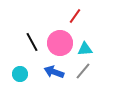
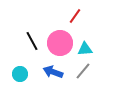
black line: moved 1 px up
blue arrow: moved 1 px left
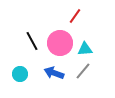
blue arrow: moved 1 px right, 1 px down
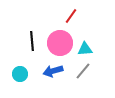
red line: moved 4 px left
black line: rotated 24 degrees clockwise
blue arrow: moved 1 px left, 2 px up; rotated 36 degrees counterclockwise
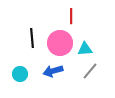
red line: rotated 35 degrees counterclockwise
black line: moved 3 px up
gray line: moved 7 px right
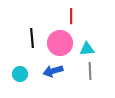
cyan triangle: moved 2 px right
gray line: rotated 42 degrees counterclockwise
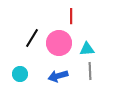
black line: rotated 36 degrees clockwise
pink circle: moved 1 px left
blue arrow: moved 5 px right, 5 px down
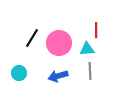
red line: moved 25 px right, 14 px down
cyan circle: moved 1 px left, 1 px up
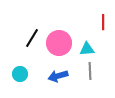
red line: moved 7 px right, 8 px up
cyan circle: moved 1 px right, 1 px down
